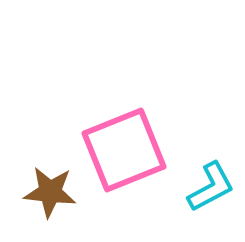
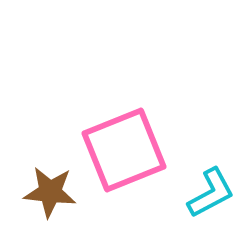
cyan L-shape: moved 6 px down
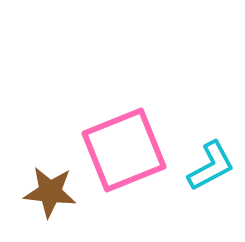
cyan L-shape: moved 27 px up
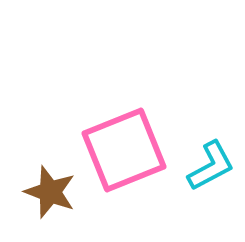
brown star: rotated 14 degrees clockwise
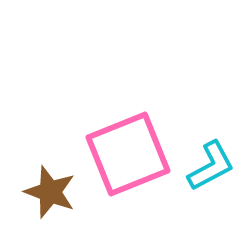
pink square: moved 4 px right, 4 px down
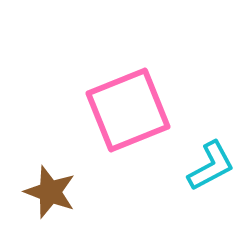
pink square: moved 44 px up
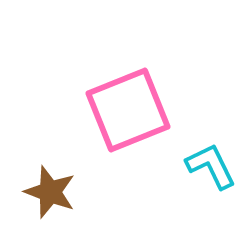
cyan L-shape: rotated 88 degrees counterclockwise
